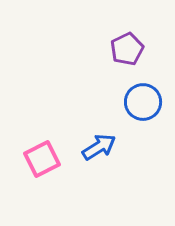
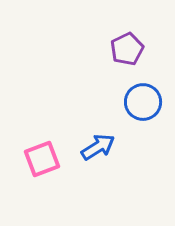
blue arrow: moved 1 px left
pink square: rotated 6 degrees clockwise
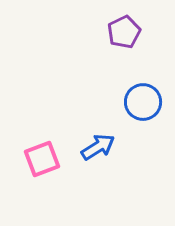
purple pentagon: moved 3 px left, 17 px up
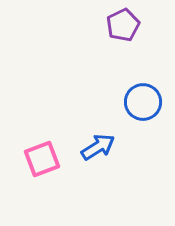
purple pentagon: moved 1 px left, 7 px up
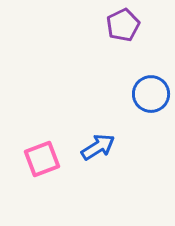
blue circle: moved 8 px right, 8 px up
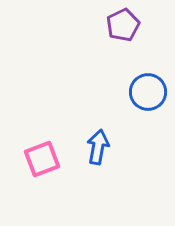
blue circle: moved 3 px left, 2 px up
blue arrow: rotated 48 degrees counterclockwise
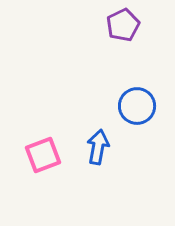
blue circle: moved 11 px left, 14 px down
pink square: moved 1 px right, 4 px up
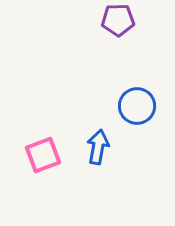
purple pentagon: moved 5 px left, 5 px up; rotated 24 degrees clockwise
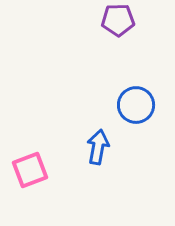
blue circle: moved 1 px left, 1 px up
pink square: moved 13 px left, 15 px down
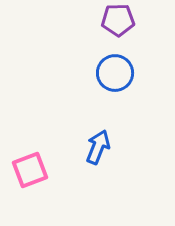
blue circle: moved 21 px left, 32 px up
blue arrow: rotated 12 degrees clockwise
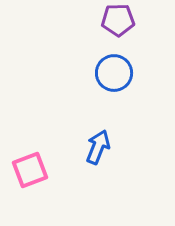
blue circle: moved 1 px left
